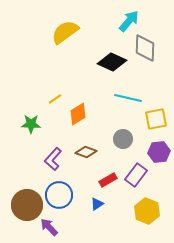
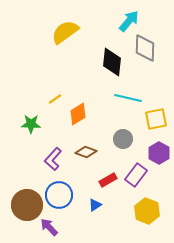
black diamond: rotated 72 degrees clockwise
purple hexagon: moved 1 px down; rotated 25 degrees counterclockwise
blue triangle: moved 2 px left, 1 px down
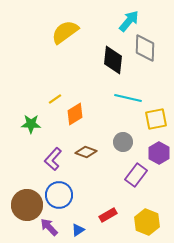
black diamond: moved 1 px right, 2 px up
orange diamond: moved 3 px left
gray circle: moved 3 px down
red rectangle: moved 35 px down
blue triangle: moved 17 px left, 25 px down
yellow hexagon: moved 11 px down
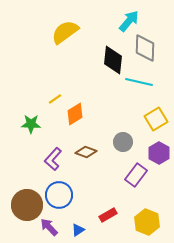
cyan line: moved 11 px right, 16 px up
yellow square: rotated 20 degrees counterclockwise
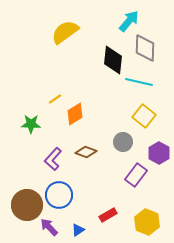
yellow square: moved 12 px left, 3 px up; rotated 20 degrees counterclockwise
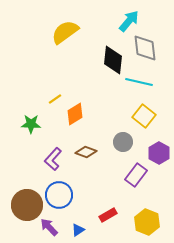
gray diamond: rotated 8 degrees counterclockwise
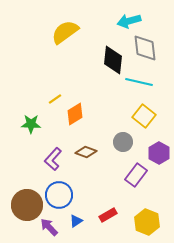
cyan arrow: rotated 145 degrees counterclockwise
blue triangle: moved 2 px left, 9 px up
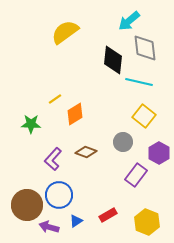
cyan arrow: rotated 25 degrees counterclockwise
purple arrow: rotated 30 degrees counterclockwise
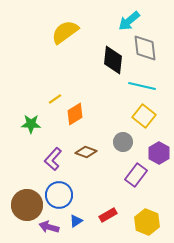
cyan line: moved 3 px right, 4 px down
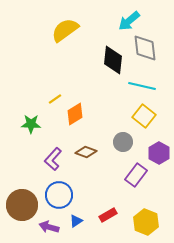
yellow semicircle: moved 2 px up
brown circle: moved 5 px left
yellow hexagon: moved 1 px left
